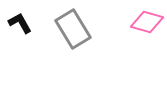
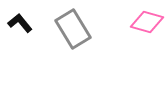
black L-shape: rotated 10 degrees counterclockwise
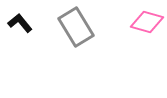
gray rectangle: moved 3 px right, 2 px up
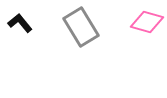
gray rectangle: moved 5 px right
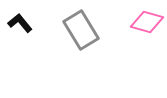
gray rectangle: moved 3 px down
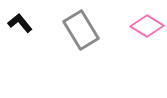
pink diamond: moved 4 px down; rotated 16 degrees clockwise
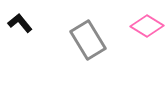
gray rectangle: moved 7 px right, 10 px down
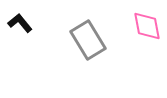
pink diamond: rotated 48 degrees clockwise
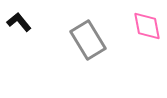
black L-shape: moved 1 px left, 1 px up
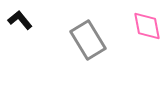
black L-shape: moved 1 px right, 2 px up
